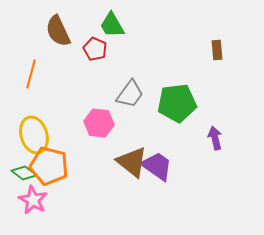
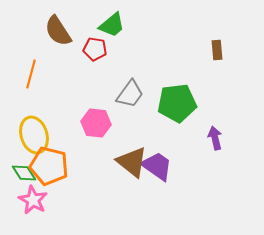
green trapezoid: rotated 100 degrees counterclockwise
brown semicircle: rotated 8 degrees counterclockwise
red pentagon: rotated 15 degrees counterclockwise
pink hexagon: moved 3 px left
green diamond: rotated 20 degrees clockwise
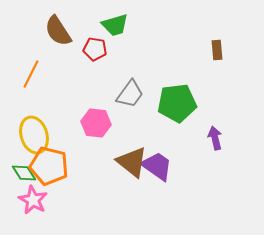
green trapezoid: moved 3 px right; rotated 24 degrees clockwise
orange line: rotated 12 degrees clockwise
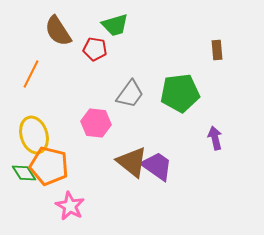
green pentagon: moved 3 px right, 10 px up
pink star: moved 37 px right, 6 px down
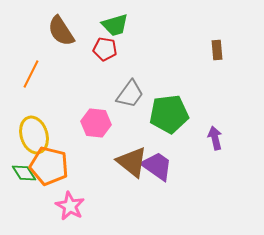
brown semicircle: moved 3 px right
red pentagon: moved 10 px right
green pentagon: moved 11 px left, 21 px down
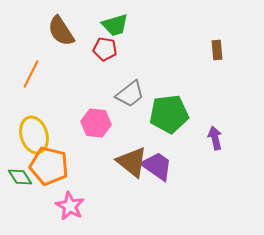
gray trapezoid: rotated 16 degrees clockwise
green diamond: moved 4 px left, 4 px down
